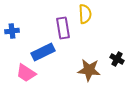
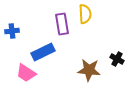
purple rectangle: moved 1 px left, 4 px up
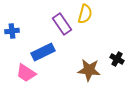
yellow semicircle: rotated 18 degrees clockwise
purple rectangle: rotated 25 degrees counterclockwise
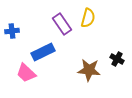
yellow semicircle: moved 3 px right, 4 px down
pink trapezoid: rotated 10 degrees clockwise
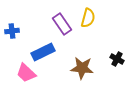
brown star: moved 7 px left, 2 px up
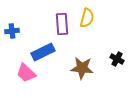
yellow semicircle: moved 1 px left
purple rectangle: rotated 30 degrees clockwise
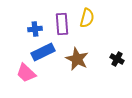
blue cross: moved 23 px right, 2 px up
brown star: moved 5 px left, 9 px up; rotated 20 degrees clockwise
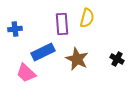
blue cross: moved 20 px left
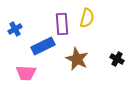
blue cross: rotated 24 degrees counterclockwise
blue rectangle: moved 6 px up
pink trapezoid: rotated 40 degrees counterclockwise
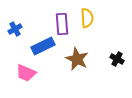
yellow semicircle: rotated 18 degrees counterclockwise
pink trapezoid: rotated 20 degrees clockwise
